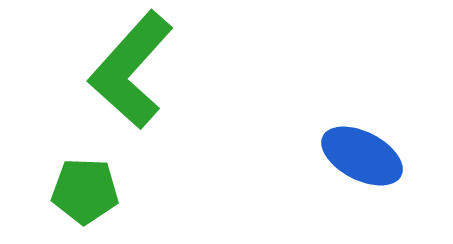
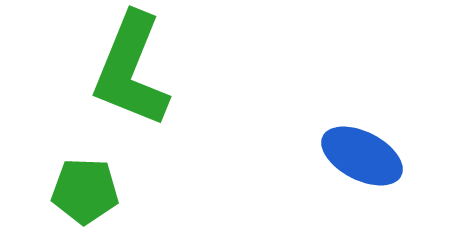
green L-shape: rotated 20 degrees counterclockwise
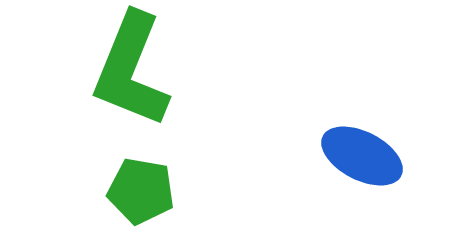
green pentagon: moved 56 px right; rotated 8 degrees clockwise
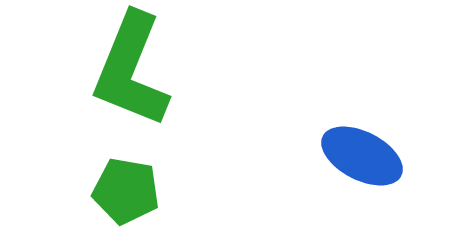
green pentagon: moved 15 px left
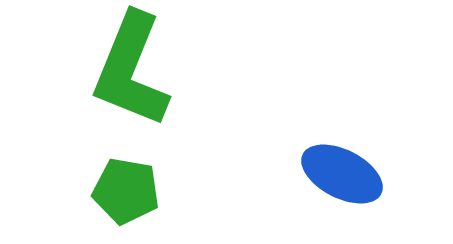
blue ellipse: moved 20 px left, 18 px down
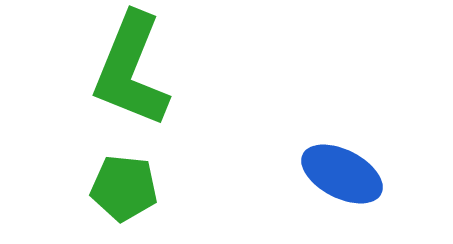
green pentagon: moved 2 px left, 3 px up; rotated 4 degrees counterclockwise
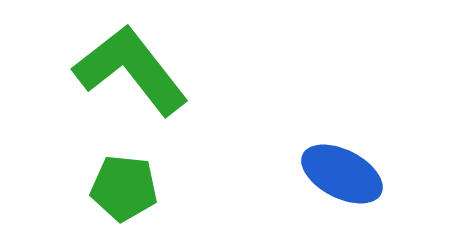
green L-shape: rotated 120 degrees clockwise
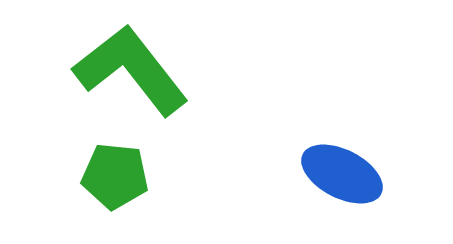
green pentagon: moved 9 px left, 12 px up
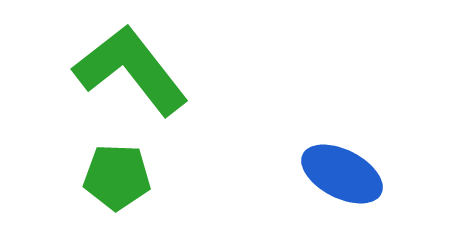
green pentagon: moved 2 px right, 1 px down; rotated 4 degrees counterclockwise
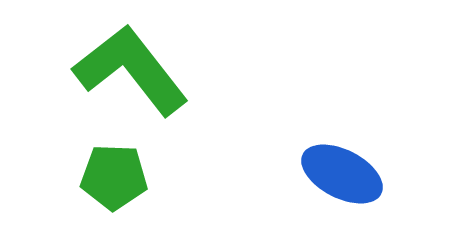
green pentagon: moved 3 px left
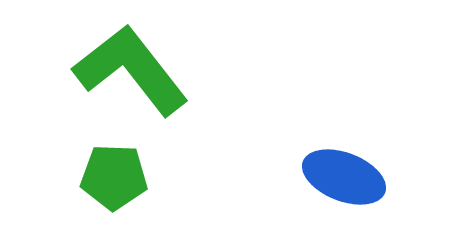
blue ellipse: moved 2 px right, 3 px down; rotated 6 degrees counterclockwise
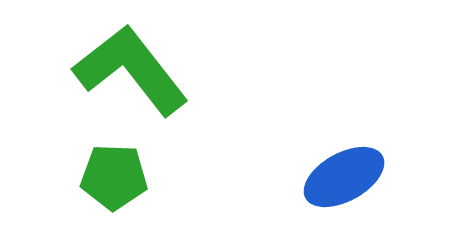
blue ellipse: rotated 50 degrees counterclockwise
